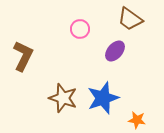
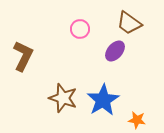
brown trapezoid: moved 1 px left, 4 px down
blue star: moved 2 px down; rotated 12 degrees counterclockwise
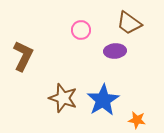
pink circle: moved 1 px right, 1 px down
purple ellipse: rotated 45 degrees clockwise
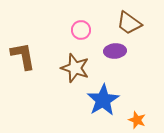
brown L-shape: rotated 36 degrees counterclockwise
brown star: moved 12 px right, 30 px up
orange star: rotated 12 degrees clockwise
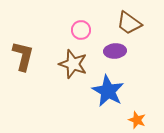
brown L-shape: rotated 24 degrees clockwise
brown star: moved 2 px left, 4 px up
blue star: moved 5 px right, 9 px up; rotated 12 degrees counterclockwise
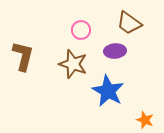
orange star: moved 8 px right
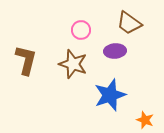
brown L-shape: moved 3 px right, 4 px down
blue star: moved 2 px right, 4 px down; rotated 24 degrees clockwise
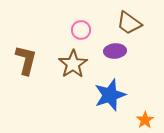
brown star: rotated 20 degrees clockwise
orange star: rotated 18 degrees clockwise
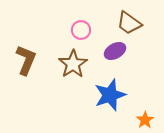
purple ellipse: rotated 25 degrees counterclockwise
brown L-shape: rotated 8 degrees clockwise
